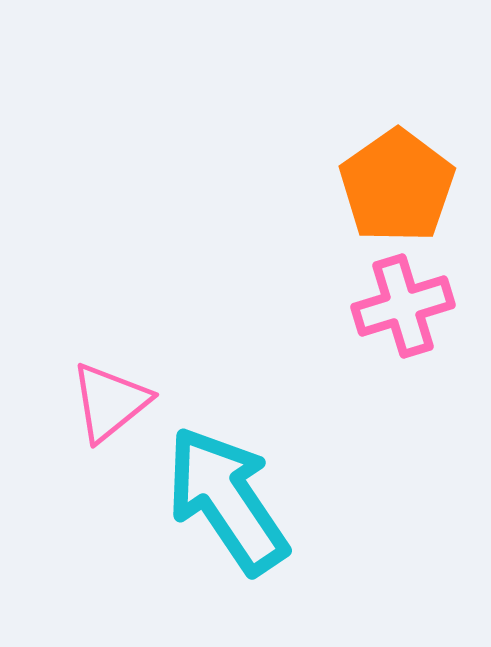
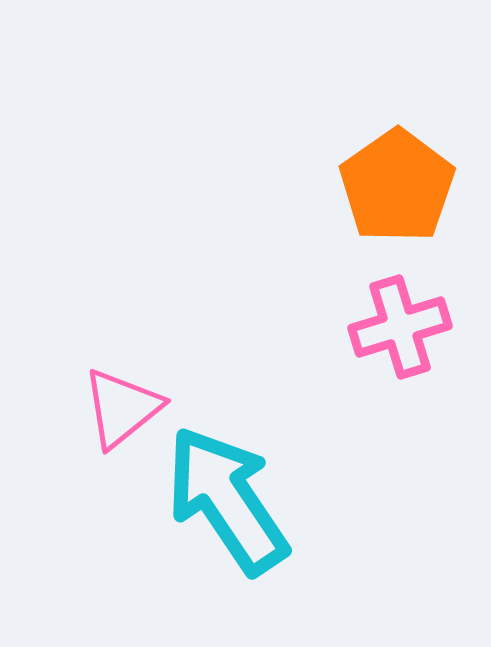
pink cross: moved 3 px left, 21 px down
pink triangle: moved 12 px right, 6 px down
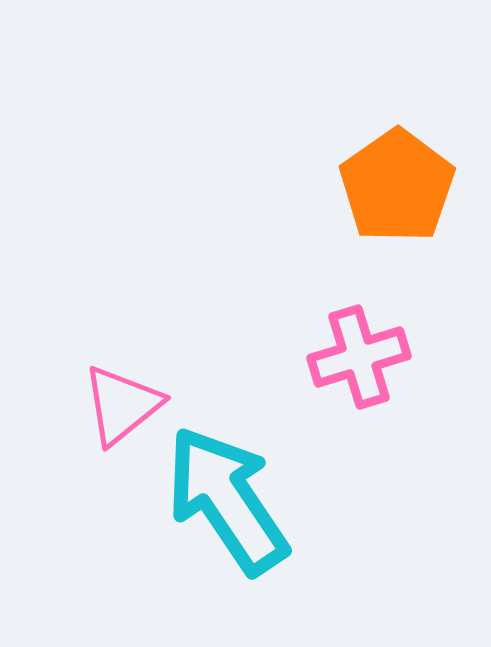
pink cross: moved 41 px left, 30 px down
pink triangle: moved 3 px up
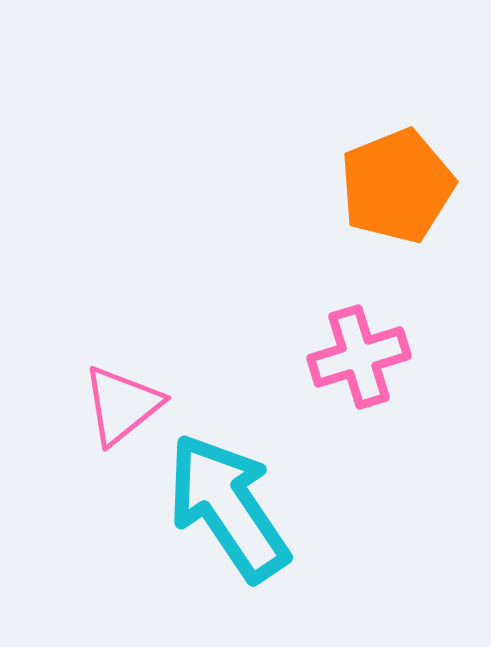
orange pentagon: rotated 13 degrees clockwise
cyan arrow: moved 1 px right, 7 px down
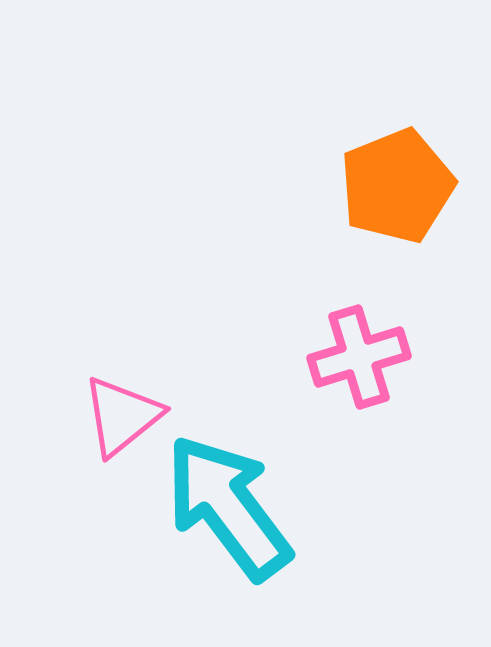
pink triangle: moved 11 px down
cyan arrow: rotated 3 degrees counterclockwise
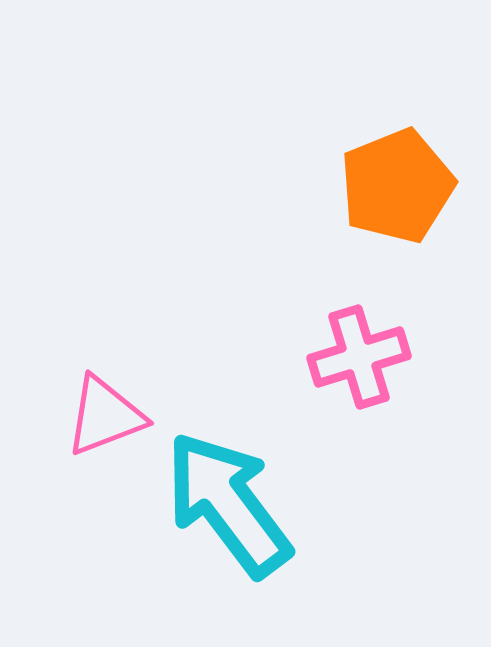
pink triangle: moved 17 px left; rotated 18 degrees clockwise
cyan arrow: moved 3 px up
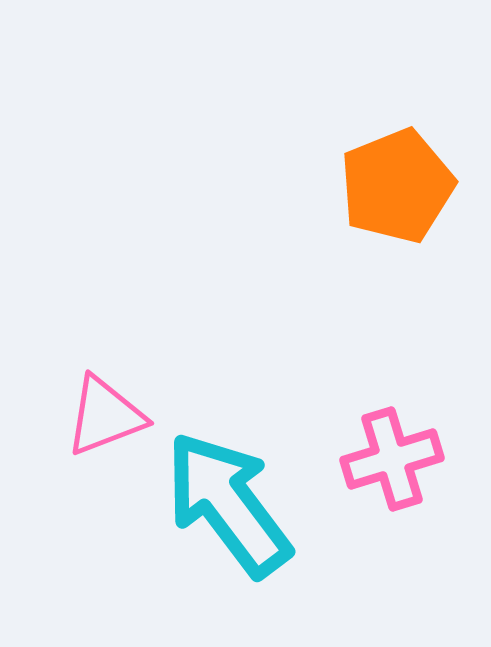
pink cross: moved 33 px right, 102 px down
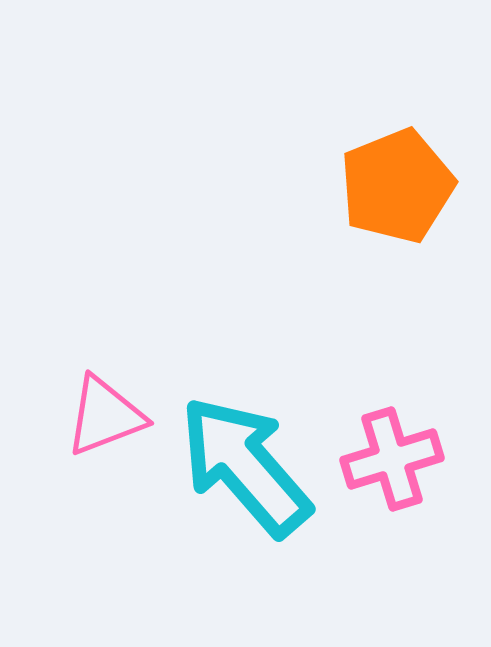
cyan arrow: moved 17 px right, 38 px up; rotated 4 degrees counterclockwise
